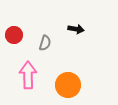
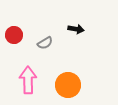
gray semicircle: rotated 42 degrees clockwise
pink arrow: moved 5 px down
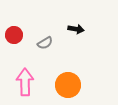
pink arrow: moved 3 px left, 2 px down
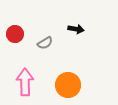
red circle: moved 1 px right, 1 px up
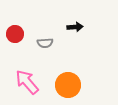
black arrow: moved 1 px left, 2 px up; rotated 14 degrees counterclockwise
gray semicircle: rotated 28 degrees clockwise
pink arrow: moved 2 px right; rotated 40 degrees counterclockwise
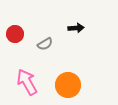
black arrow: moved 1 px right, 1 px down
gray semicircle: moved 1 px down; rotated 28 degrees counterclockwise
pink arrow: rotated 12 degrees clockwise
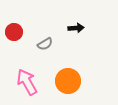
red circle: moved 1 px left, 2 px up
orange circle: moved 4 px up
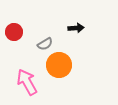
orange circle: moved 9 px left, 16 px up
